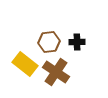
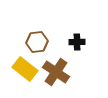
brown hexagon: moved 12 px left
yellow rectangle: moved 5 px down
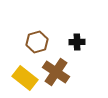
brown hexagon: rotated 10 degrees counterclockwise
yellow rectangle: moved 9 px down
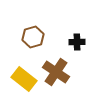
brown hexagon: moved 4 px left, 5 px up
yellow rectangle: moved 1 px left, 1 px down
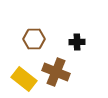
brown hexagon: moved 1 px right, 2 px down; rotated 15 degrees clockwise
brown cross: rotated 12 degrees counterclockwise
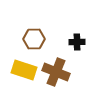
yellow rectangle: moved 9 px up; rotated 20 degrees counterclockwise
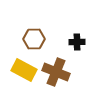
yellow rectangle: rotated 10 degrees clockwise
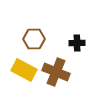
black cross: moved 1 px down
